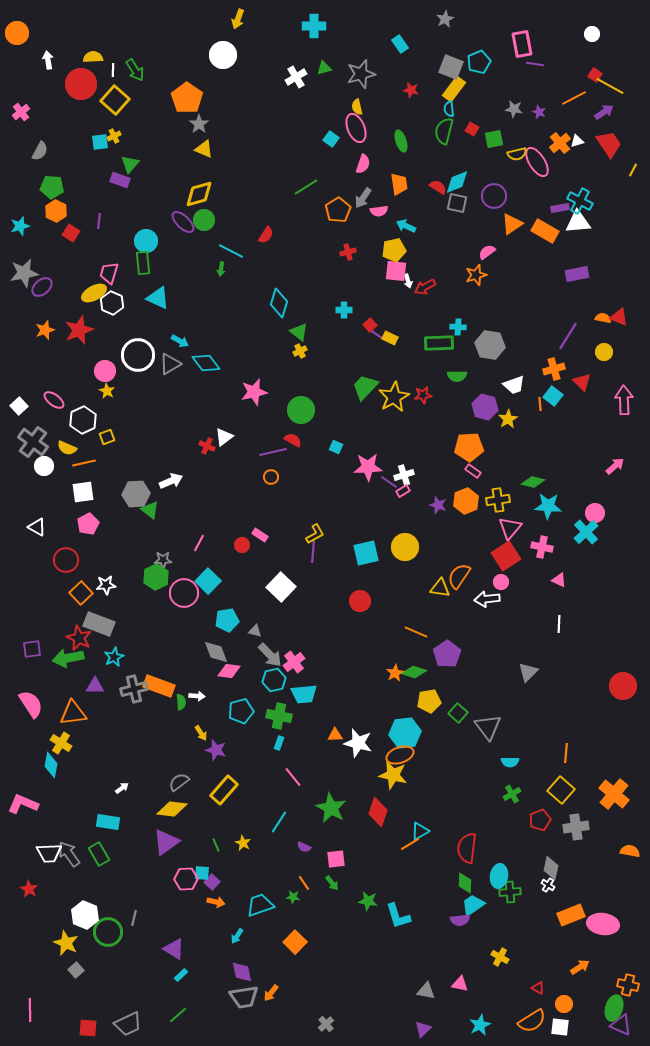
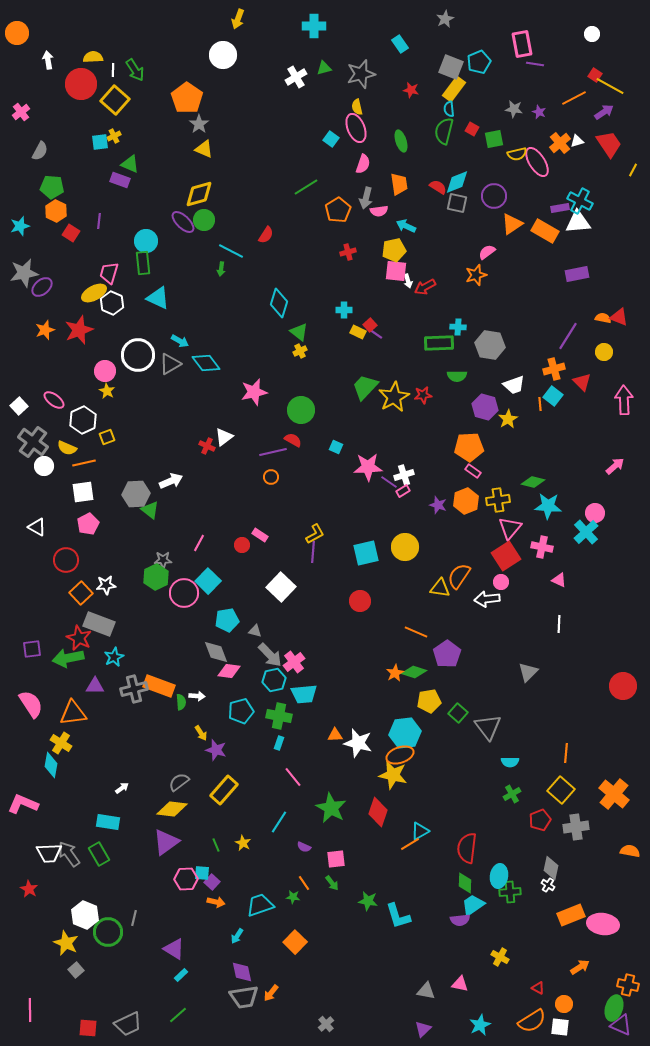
green triangle at (130, 164): rotated 48 degrees counterclockwise
gray arrow at (363, 198): moved 3 px right; rotated 20 degrees counterclockwise
yellow rectangle at (390, 338): moved 32 px left, 6 px up
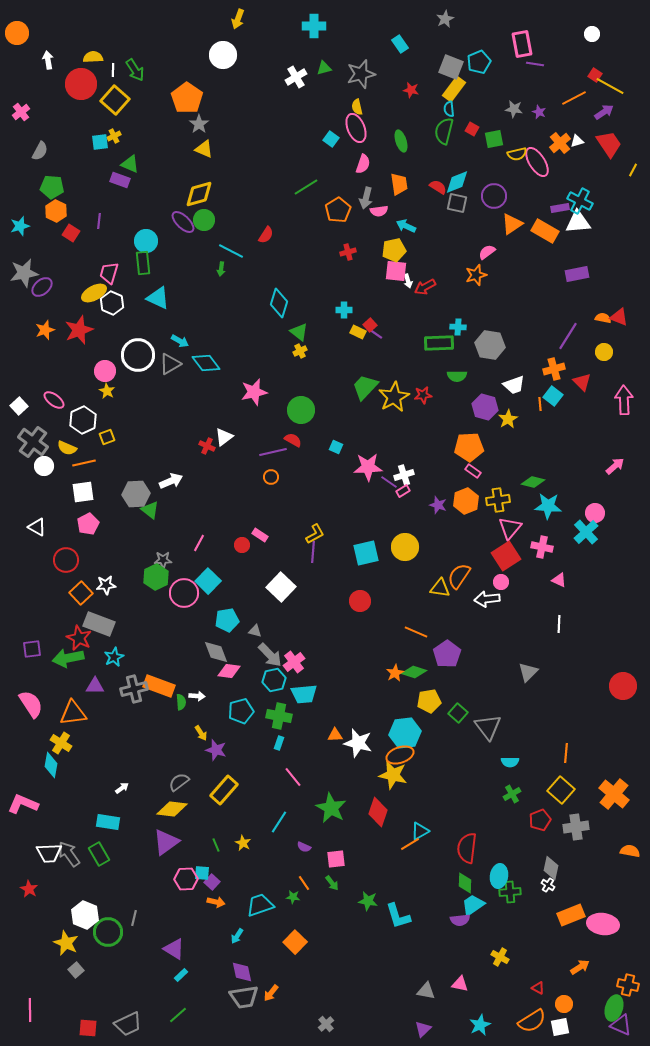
white square at (560, 1027): rotated 18 degrees counterclockwise
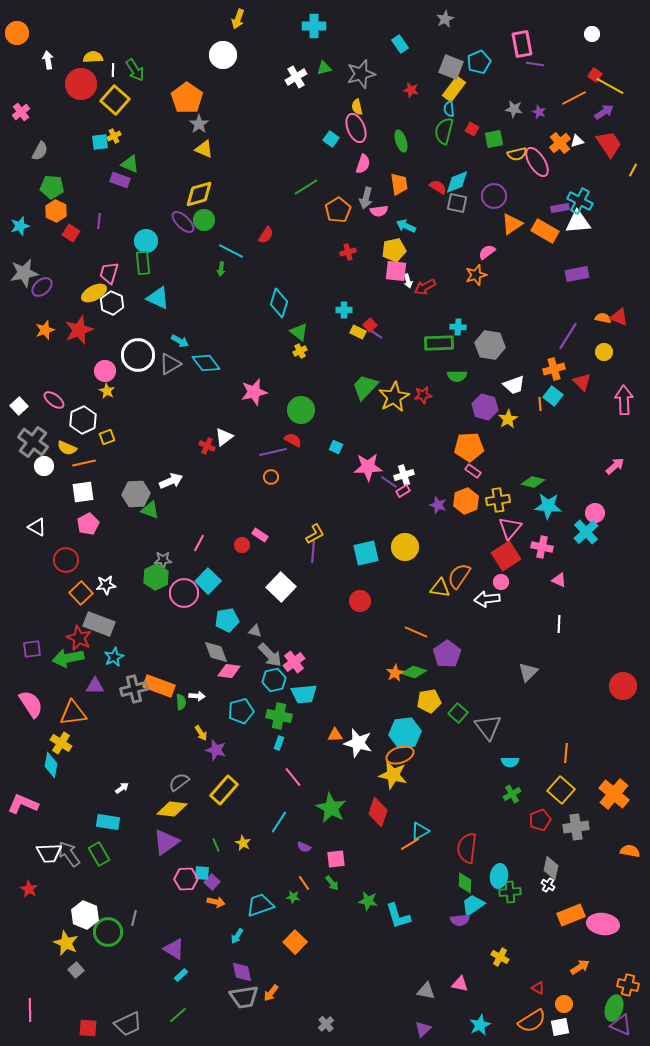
green triangle at (150, 510): rotated 18 degrees counterclockwise
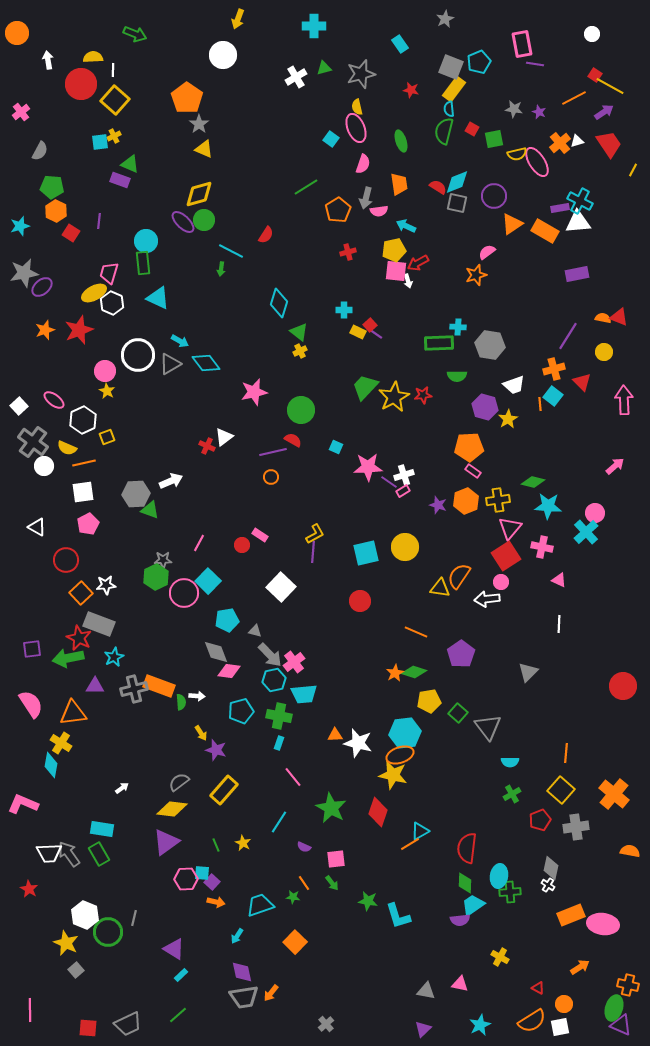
green arrow at (135, 70): moved 36 px up; rotated 35 degrees counterclockwise
red arrow at (425, 287): moved 7 px left, 24 px up
purple pentagon at (447, 654): moved 14 px right
cyan rectangle at (108, 822): moved 6 px left, 7 px down
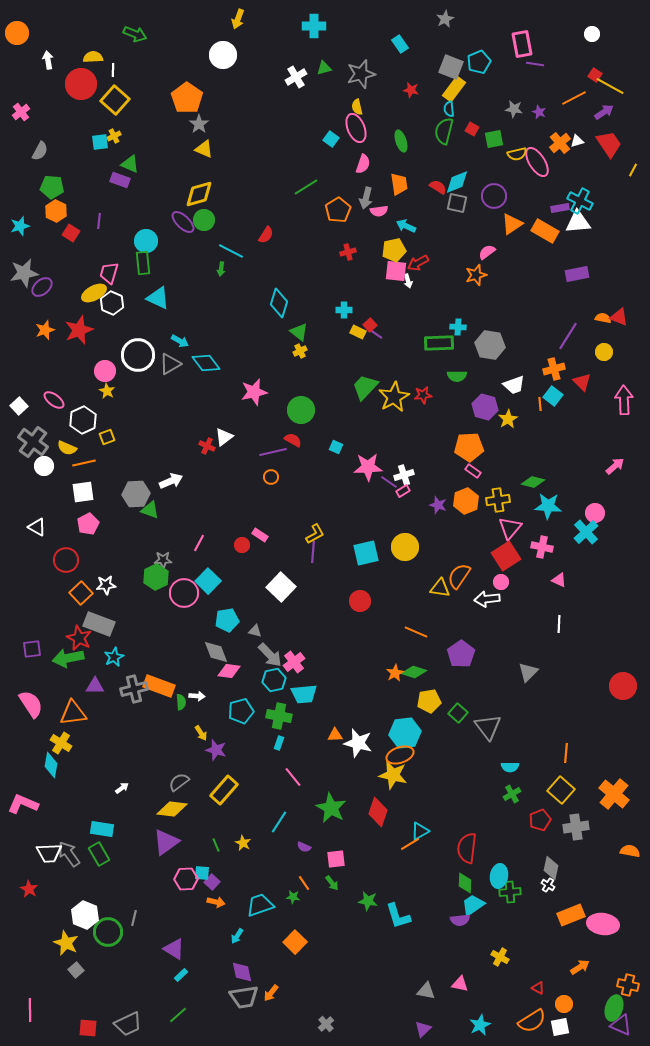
cyan semicircle at (510, 762): moved 5 px down
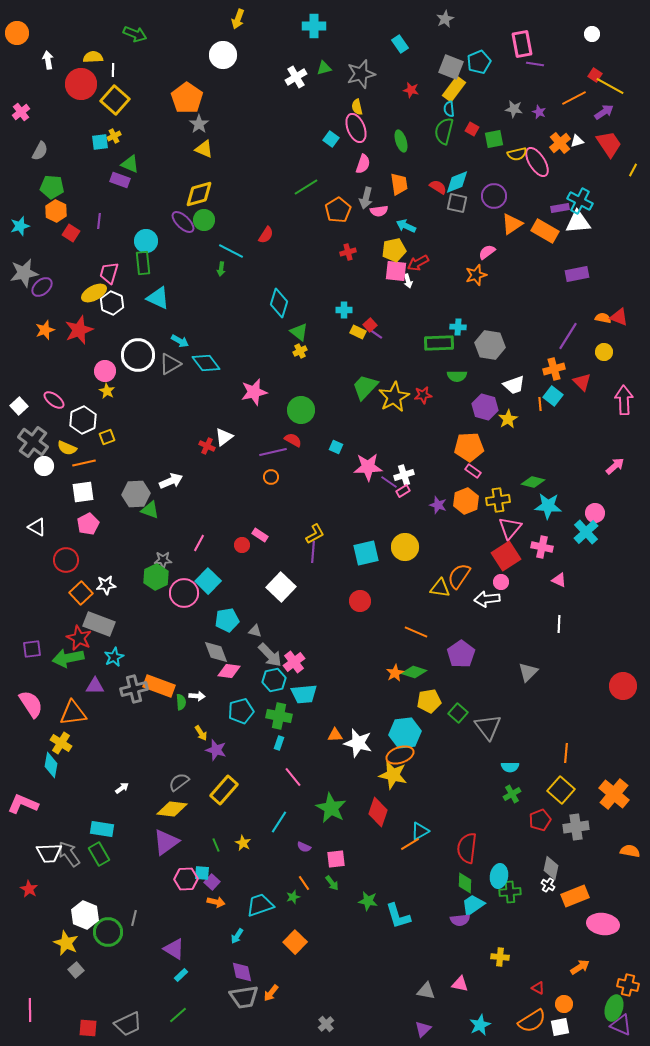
green star at (293, 897): rotated 24 degrees counterclockwise
orange rectangle at (571, 915): moved 4 px right, 19 px up
yellow cross at (500, 957): rotated 24 degrees counterclockwise
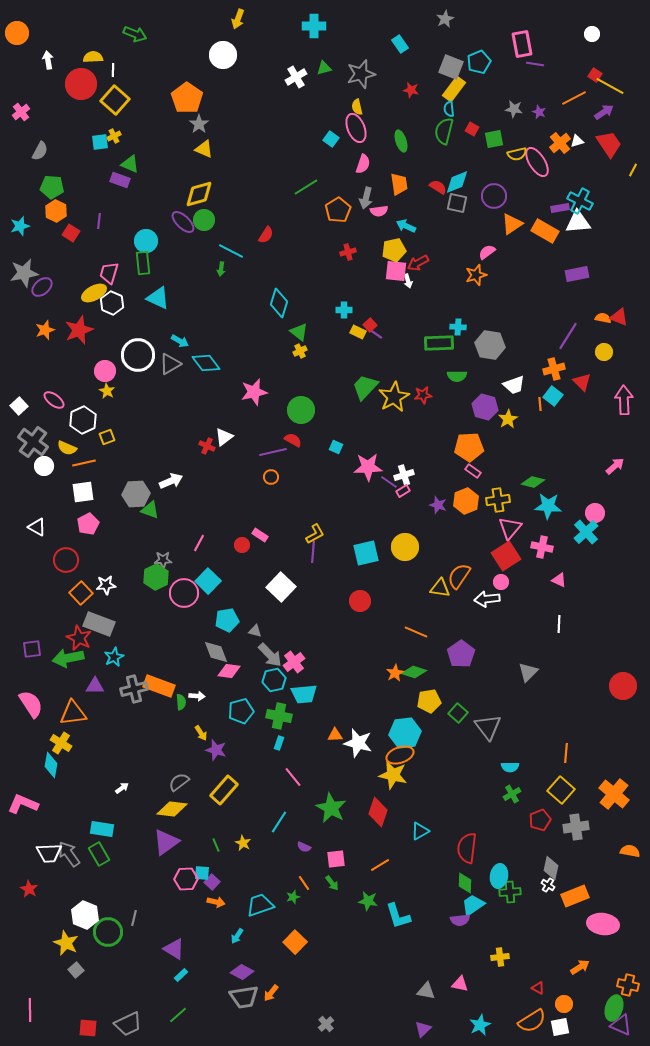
orange line at (410, 844): moved 30 px left, 21 px down
yellow cross at (500, 957): rotated 12 degrees counterclockwise
purple diamond at (242, 972): rotated 50 degrees counterclockwise
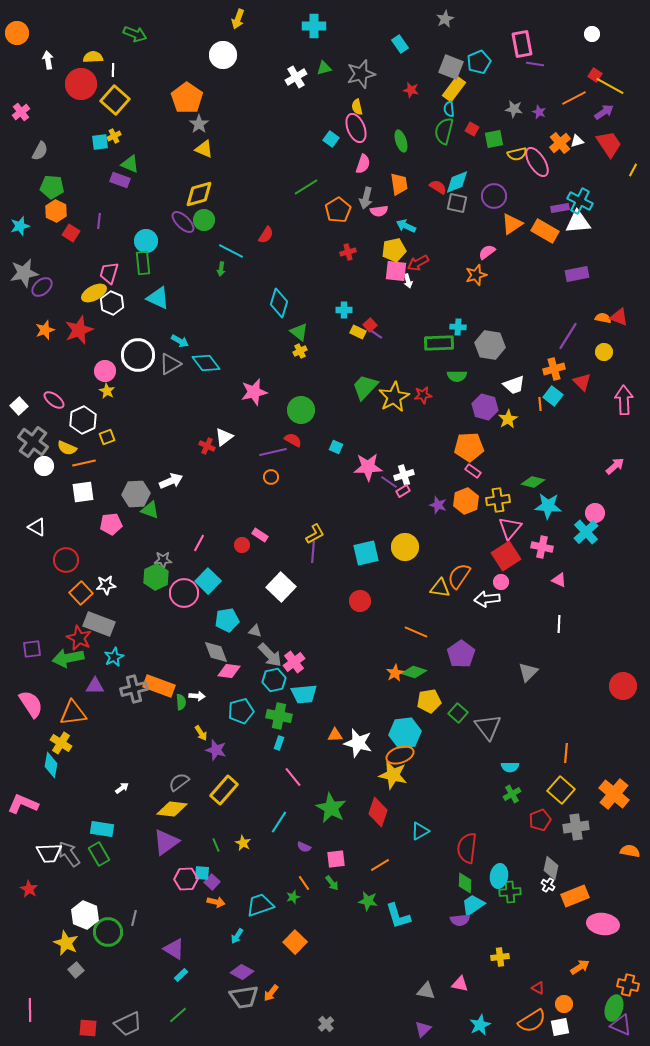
pink pentagon at (88, 524): moved 23 px right; rotated 20 degrees clockwise
